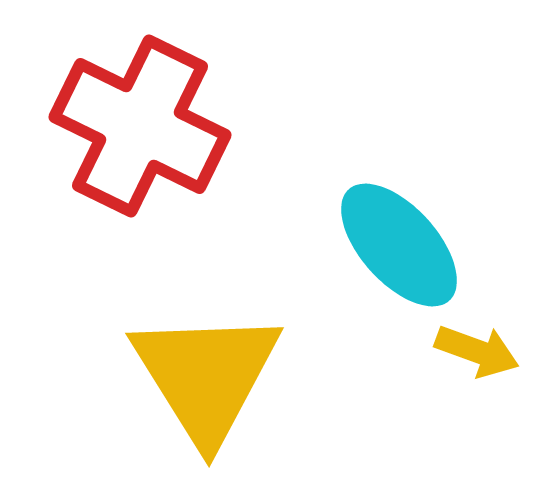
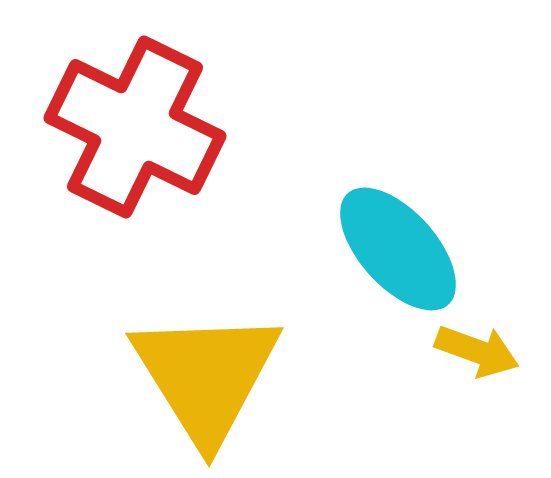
red cross: moved 5 px left, 1 px down
cyan ellipse: moved 1 px left, 4 px down
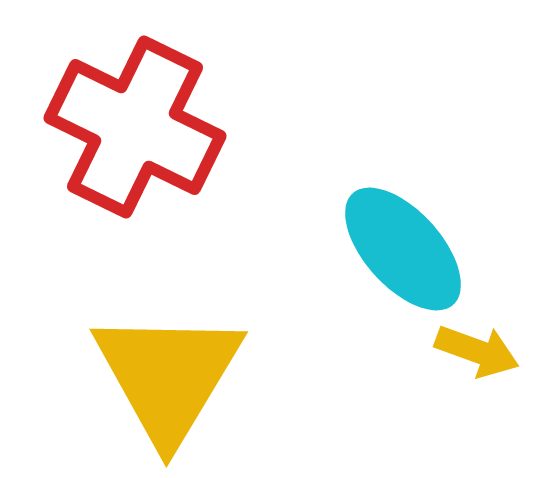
cyan ellipse: moved 5 px right
yellow triangle: moved 38 px left; rotated 3 degrees clockwise
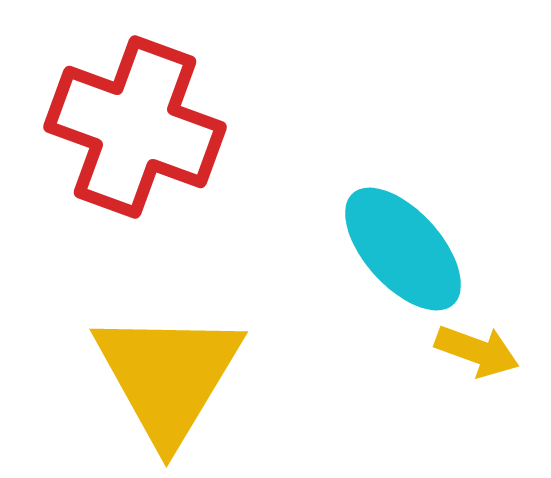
red cross: rotated 6 degrees counterclockwise
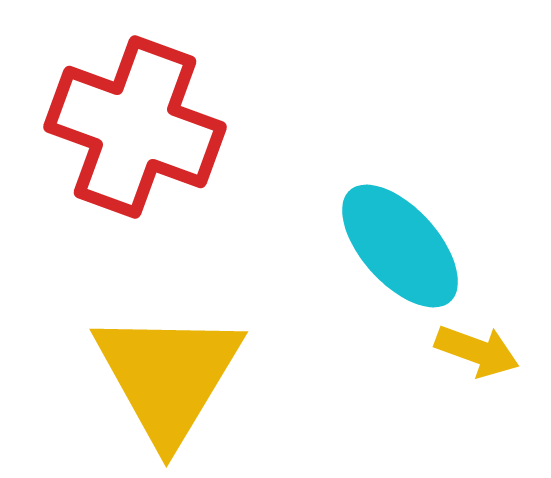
cyan ellipse: moved 3 px left, 3 px up
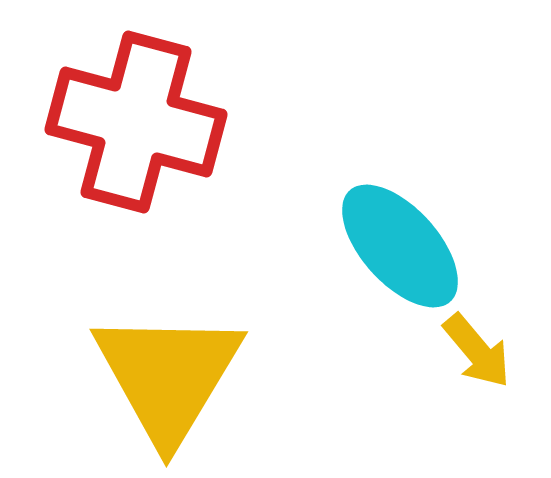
red cross: moved 1 px right, 5 px up; rotated 5 degrees counterclockwise
yellow arrow: rotated 30 degrees clockwise
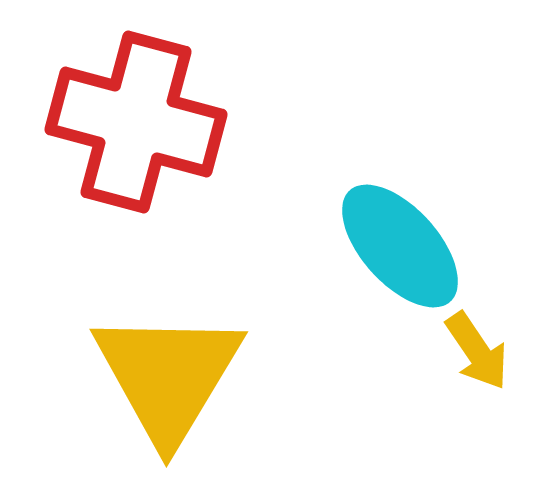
yellow arrow: rotated 6 degrees clockwise
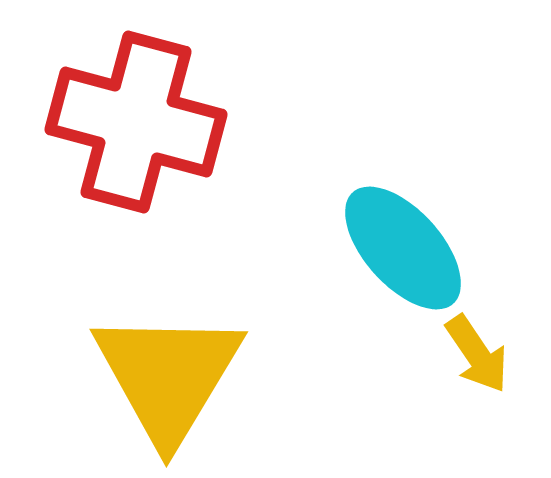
cyan ellipse: moved 3 px right, 2 px down
yellow arrow: moved 3 px down
